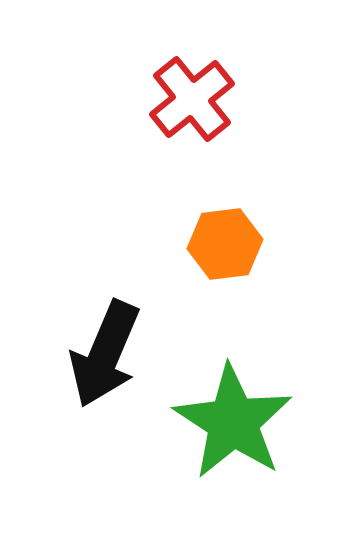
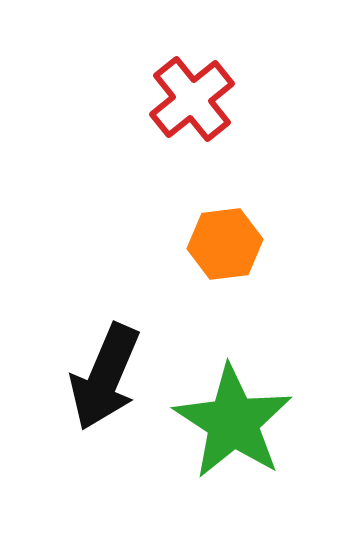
black arrow: moved 23 px down
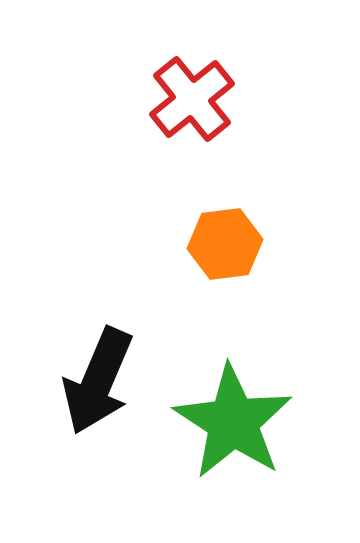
black arrow: moved 7 px left, 4 px down
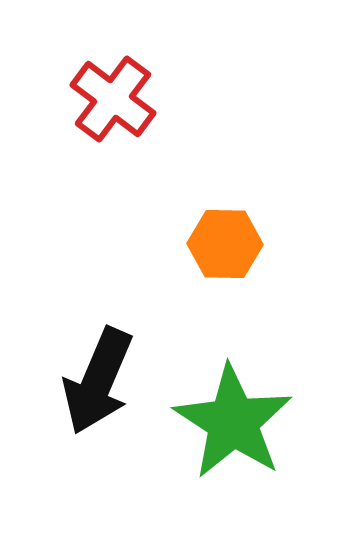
red cross: moved 79 px left; rotated 14 degrees counterclockwise
orange hexagon: rotated 8 degrees clockwise
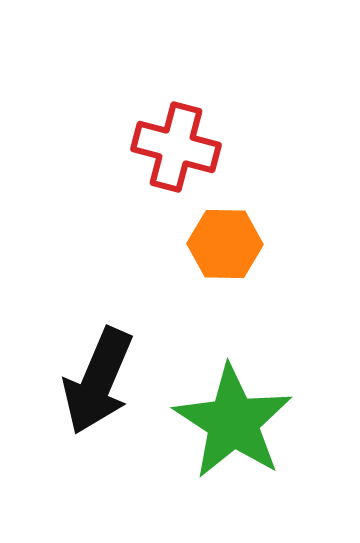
red cross: moved 63 px right, 48 px down; rotated 22 degrees counterclockwise
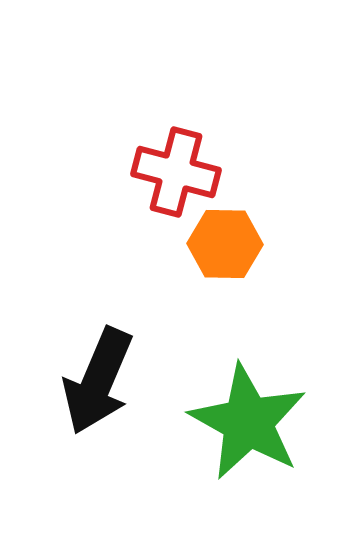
red cross: moved 25 px down
green star: moved 15 px right; rotated 4 degrees counterclockwise
